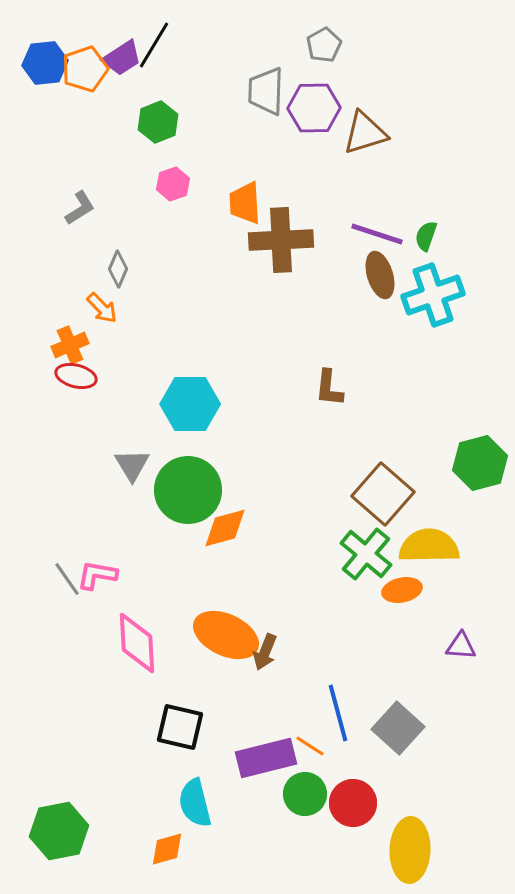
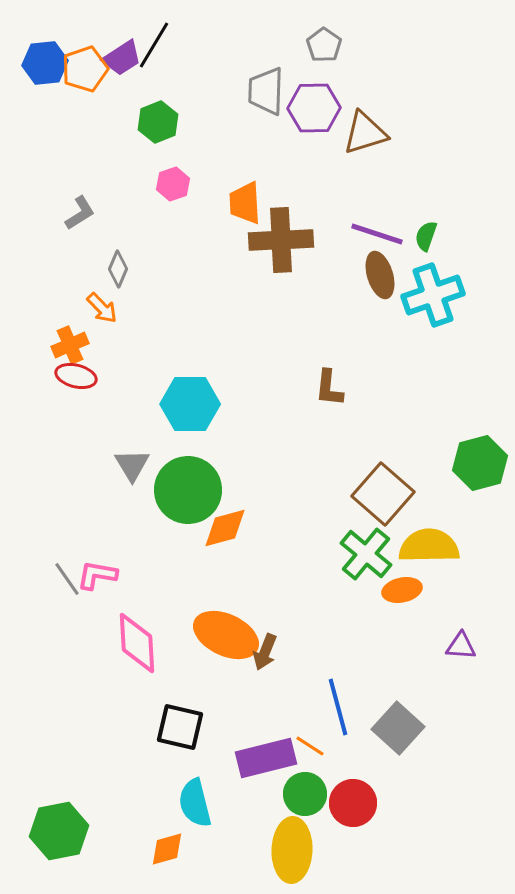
gray pentagon at (324, 45): rotated 8 degrees counterclockwise
gray L-shape at (80, 208): moved 5 px down
blue line at (338, 713): moved 6 px up
yellow ellipse at (410, 850): moved 118 px left
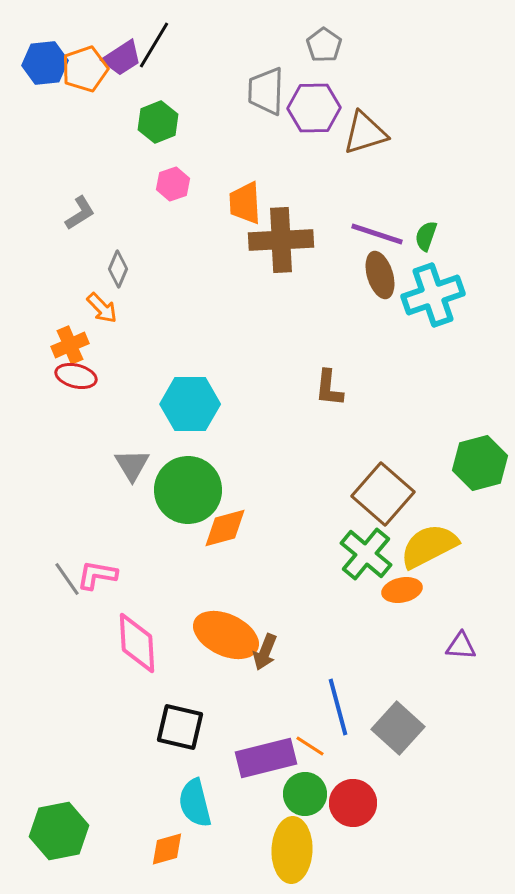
yellow semicircle at (429, 546): rotated 26 degrees counterclockwise
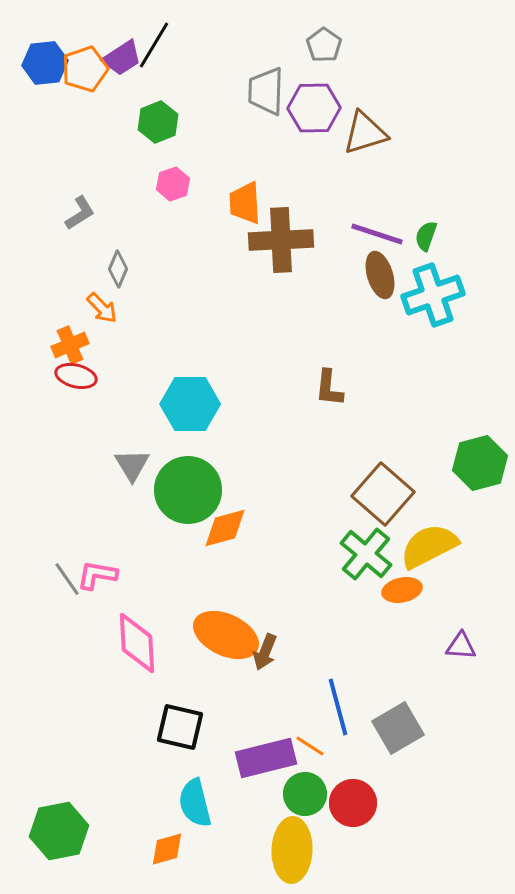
gray square at (398, 728): rotated 18 degrees clockwise
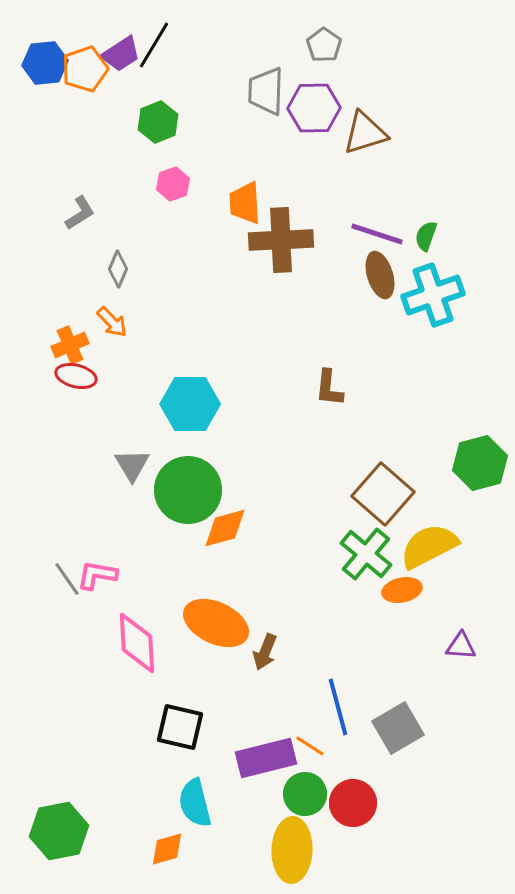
purple trapezoid at (122, 58): moved 1 px left, 4 px up
orange arrow at (102, 308): moved 10 px right, 14 px down
orange ellipse at (226, 635): moved 10 px left, 12 px up
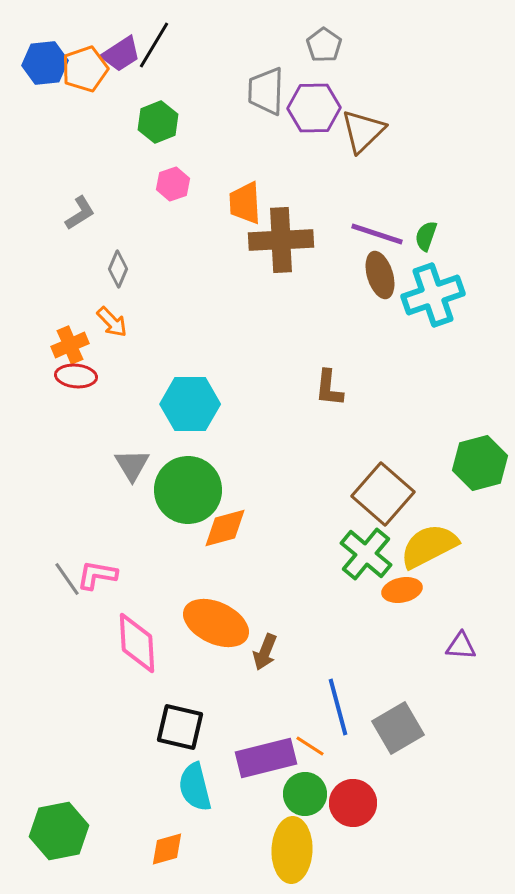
brown triangle at (365, 133): moved 2 px left, 2 px up; rotated 27 degrees counterclockwise
red ellipse at (76, 376): rotated 9 degrees counterclockwise
cyan semicircle at (195, 803): moved 16 px up
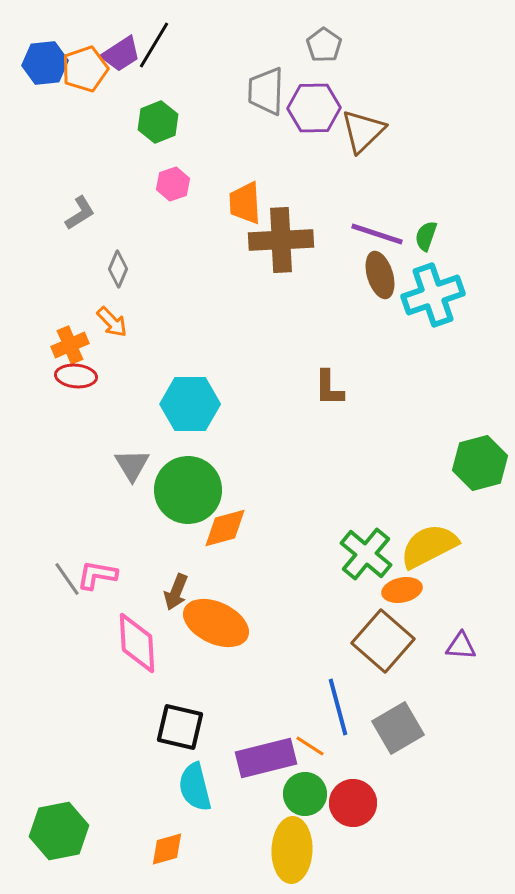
brown L-shape at (329, 388): rotated 6 degrees counterclockwise
brown square at (383, 494): moved 147 px down
brown arrow at (265, 652): moved 89 px left, 60 px up
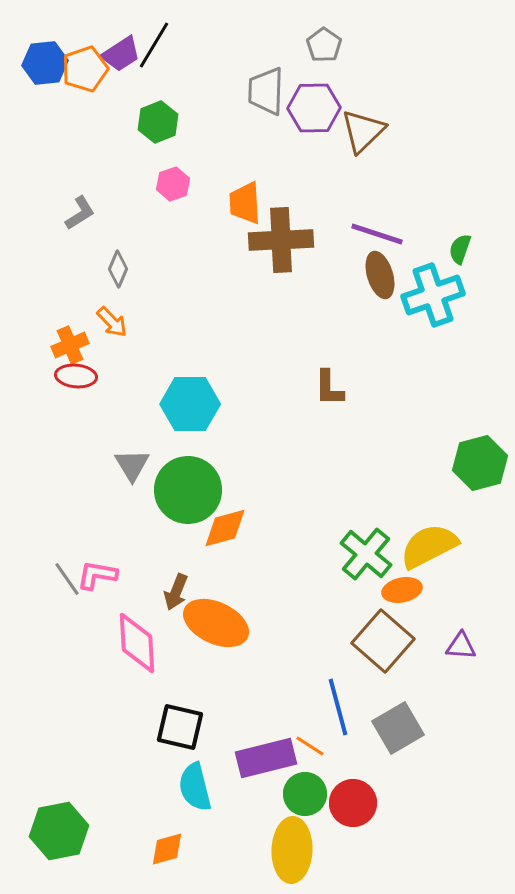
green semicircle at (426, 236): moved 34 px right, 13 px down
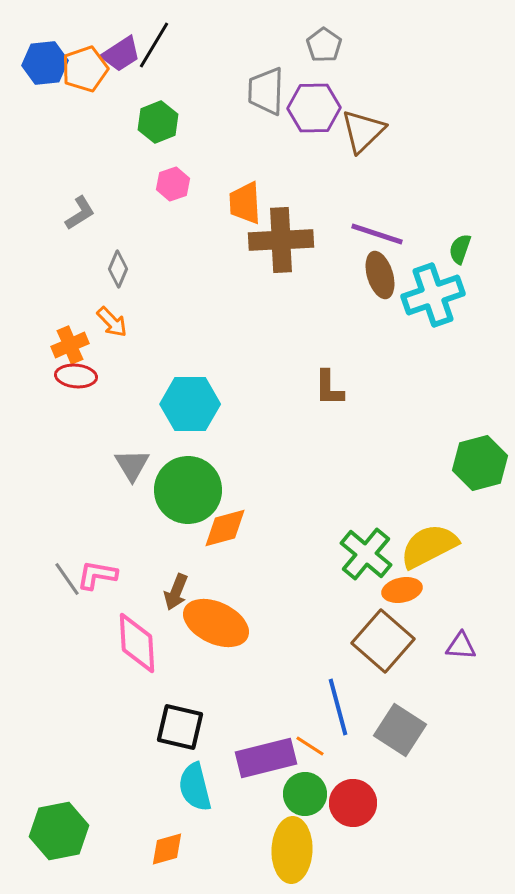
gray square at (398, 728): moved 2 px right, 2 px down; rotated 27 degrees counterclockwise
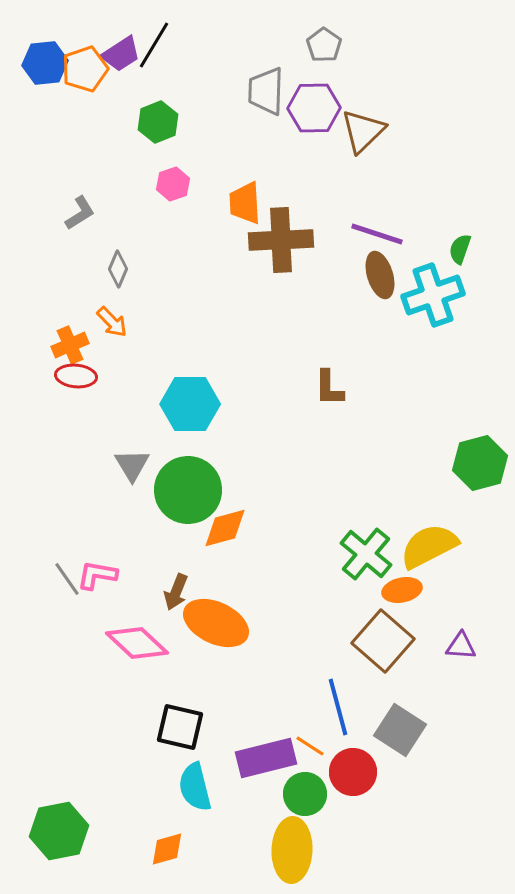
pink diamond at (137, 643): rotated 44 degrees counterclockwise
red circle at (353, 803): moved 31 px up
